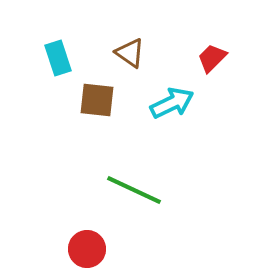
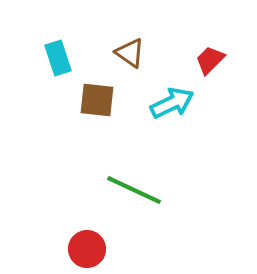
red trapezoid: moved 2 px left, 2 px down
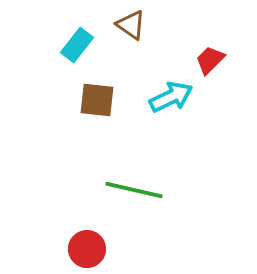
brown triangle: moved 1 px right, 28 px up
cyan rectangle: moved 19 px right, 13 px up; rotated 56 degrees clockwise
cyan arrow: moved 1 px left, 6 px up
green line: rotated 12 degrees counterclockwise
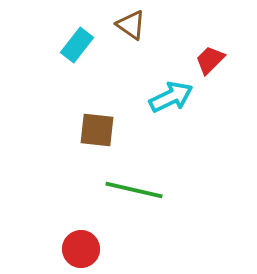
brown square: moved 30 px down
red circle: moved 6 px left
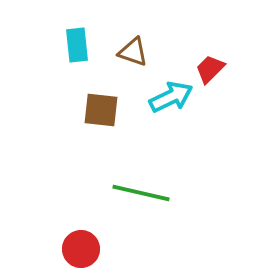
brown triangle: moved 2 px right, 27 px down; rotated 16 degrees counterclockwise
cyan rectangle: rotated 44 degrees counterclockwise
red trapezoid: moved 9 px down
brown square: moved 4 px right, 20 px up
green line: moved 7 px right, 3 px down
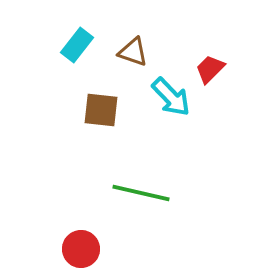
cyan rectangle: rotated 44 degrees clockwise
cyan arrow: rotated 72 degrees clockwise
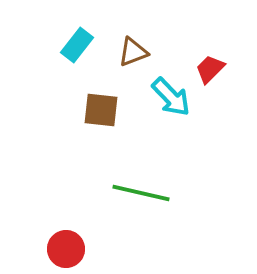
brown triangle: rotated 40 degrees counterclockwise
red circle: moved 15 px left
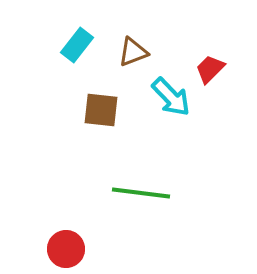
green line: rotated 6 degrees counterclockwise
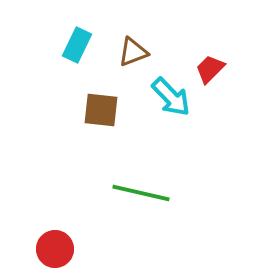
cyan rectangle: rotated 12 degrees counterclockwise
green line: rotated 6 degrees clockwise
red circle: moved 11 px left
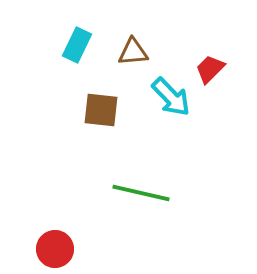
brown triangle: rotated 16 degrees clockwise
